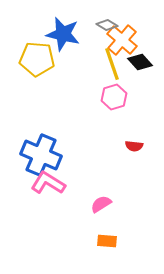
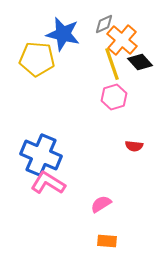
gray diamond: moved 3 px left, 1 px up; rotated 55 degrees counterclockwise
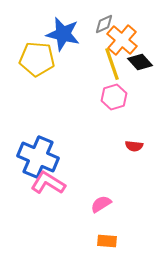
blue cross: moved 3 px left, 2 px down
